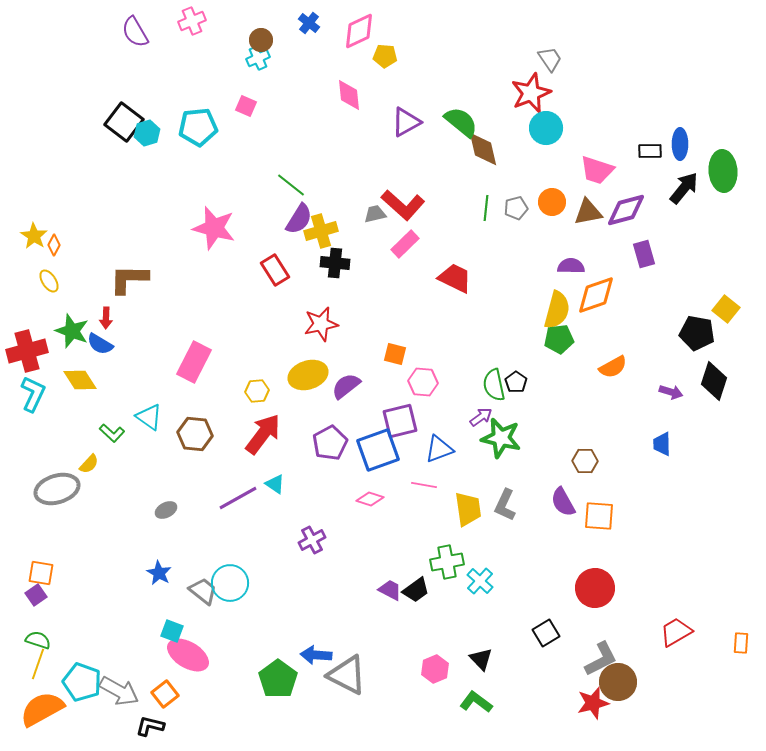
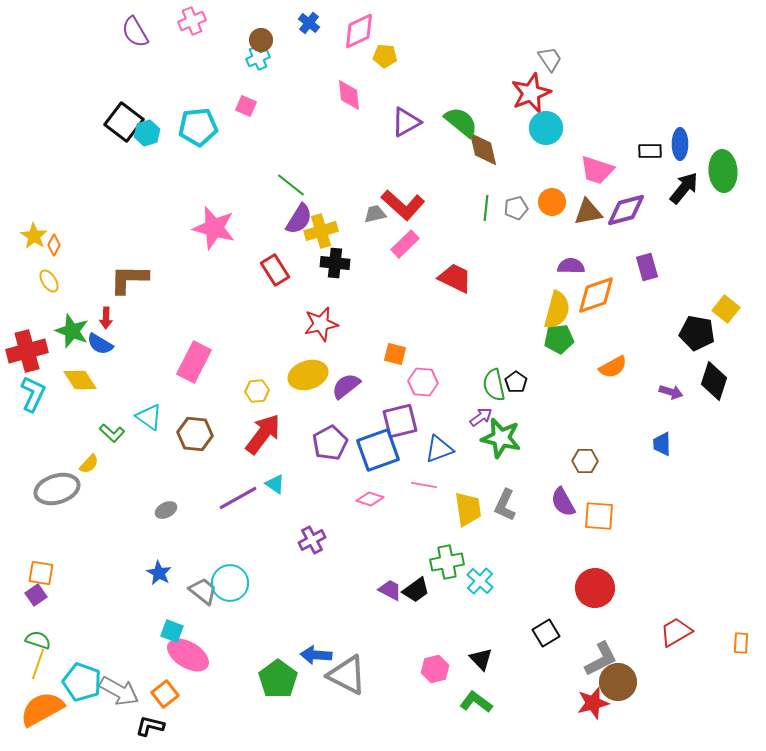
purple rectangle at (644, 254): moved 3 px right, 13 px down
pink hexagon at (435, 669): rotated 8 degrees clockwise
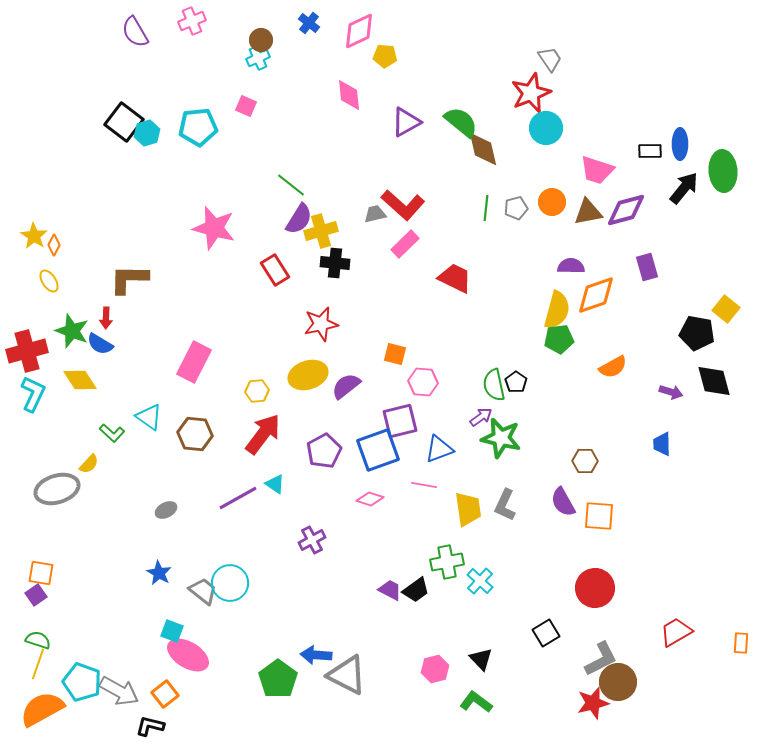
black diamond at (714, 381): rotated 33 degrees counterclockwise
purple pentagon at (330, 443): moved 6 px left, 8 px down
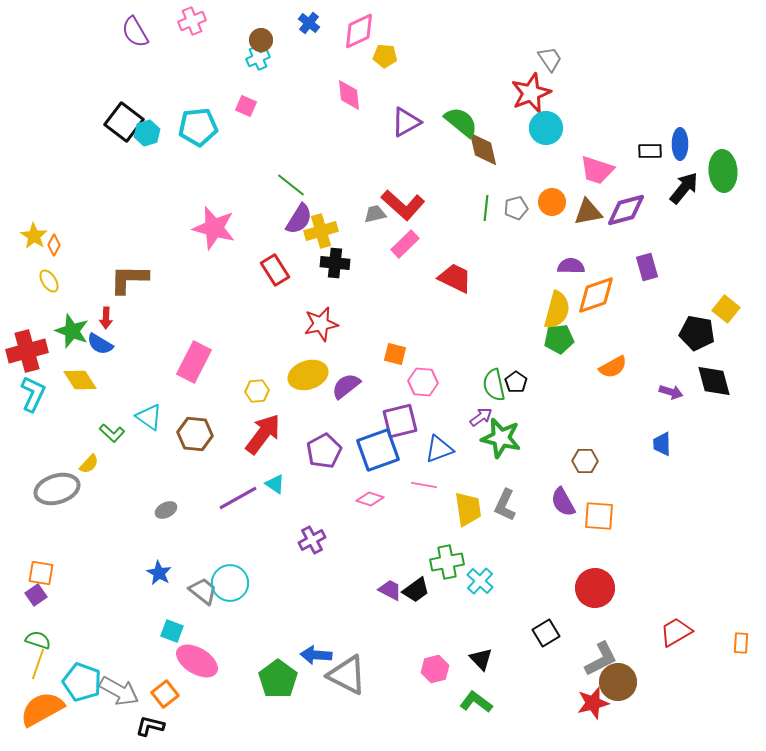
pink ellipse at (188, 655): moved 9 px right, 6 px down
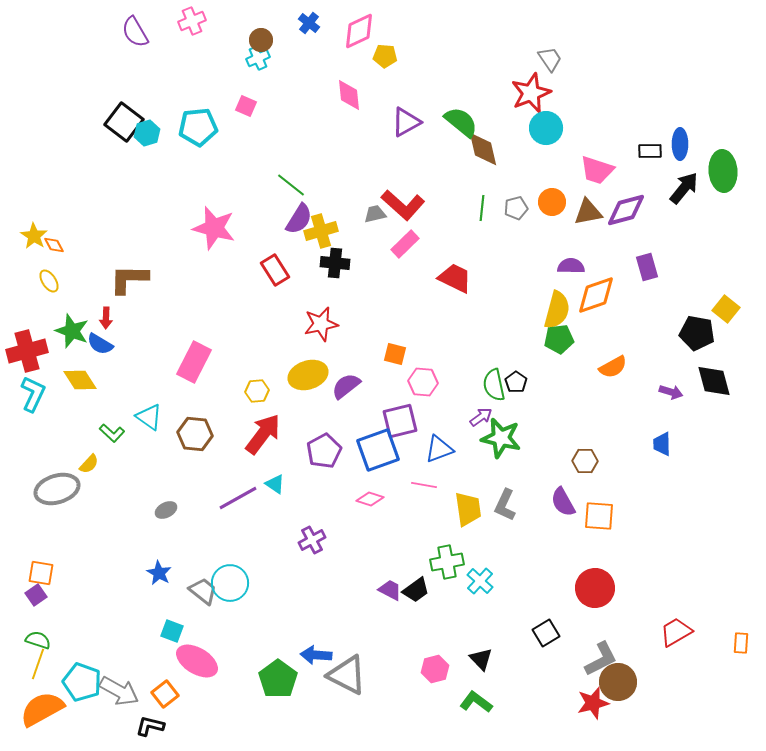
green line at (486, 208): moved 4 px left
orange diamond at (54, 245): rotated 55 degrees counterclockwise
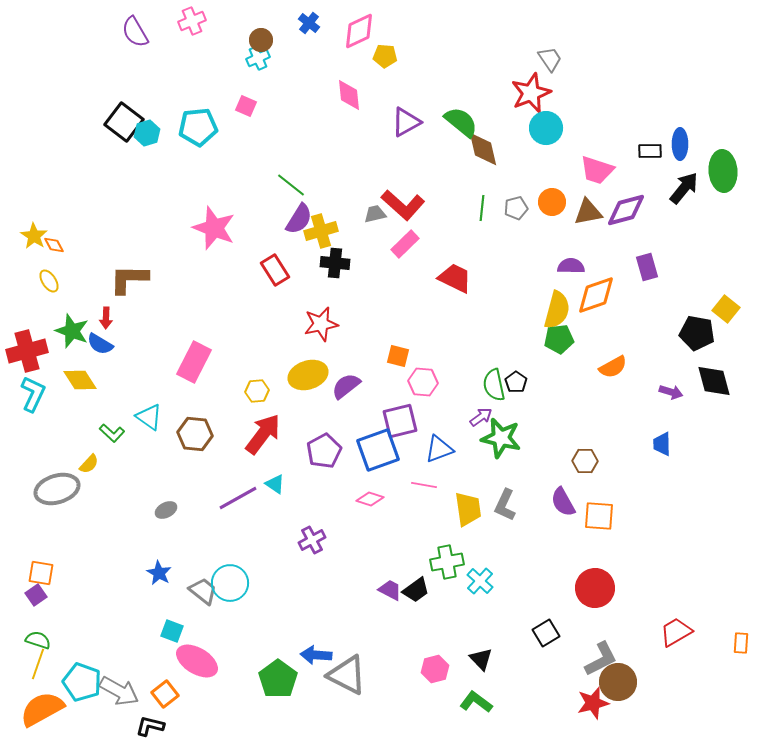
pink star at (214, 228): rotated 6 degrees clockwise
orange square at (395, 354): moved 3 px right, 2 px down
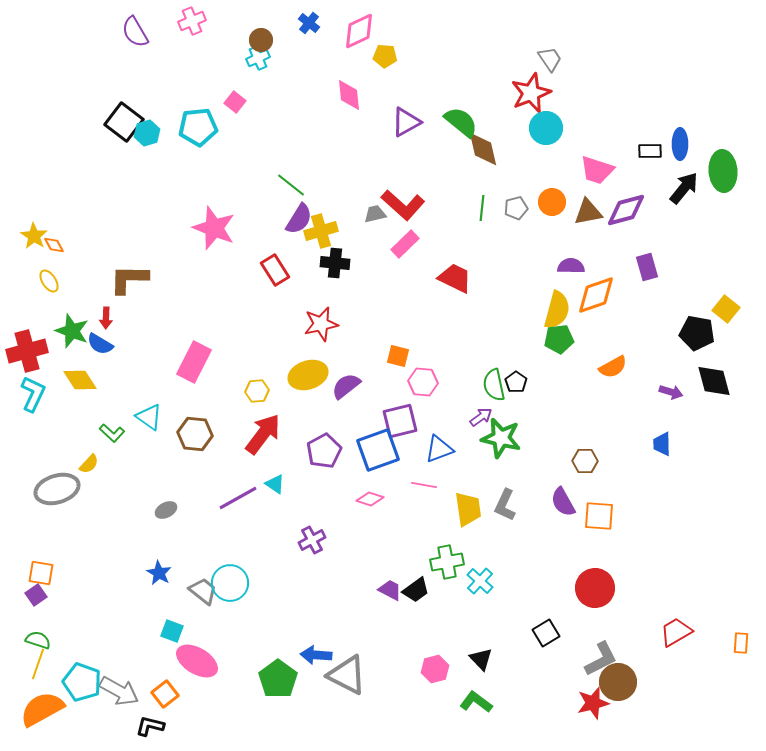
pink square at (246, 106): moved 11 px left, 4 px up; rotated 15 degrees clockwise
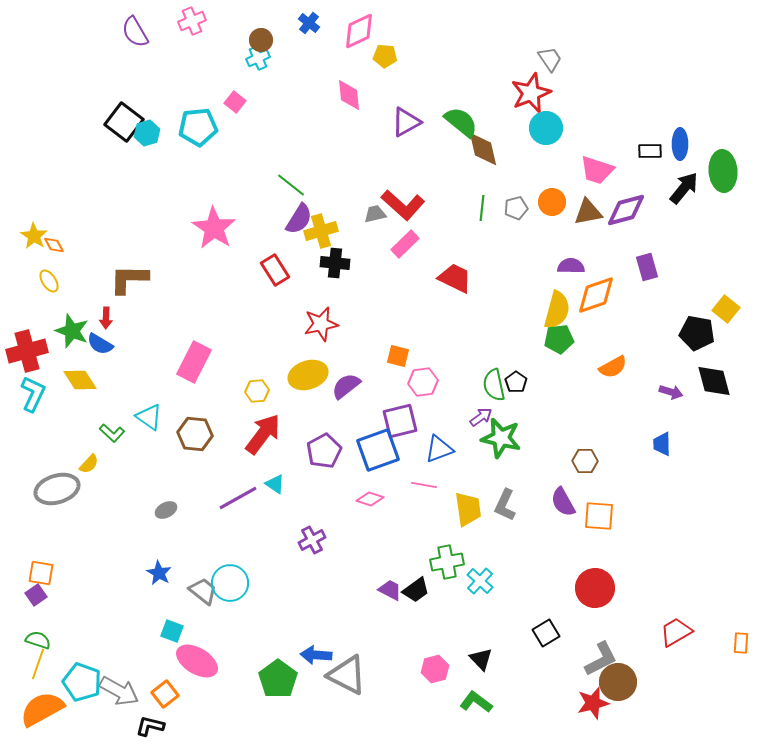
pink star at (214, 228): rotated 12 degrees clockwise
pink hexagon at (423, 382): rotated 12 degrees counterclockwise
